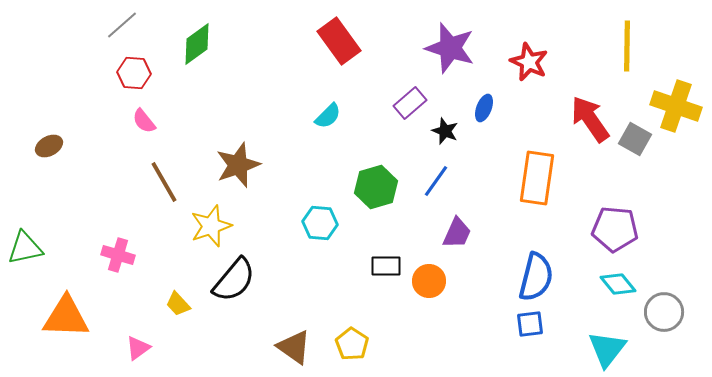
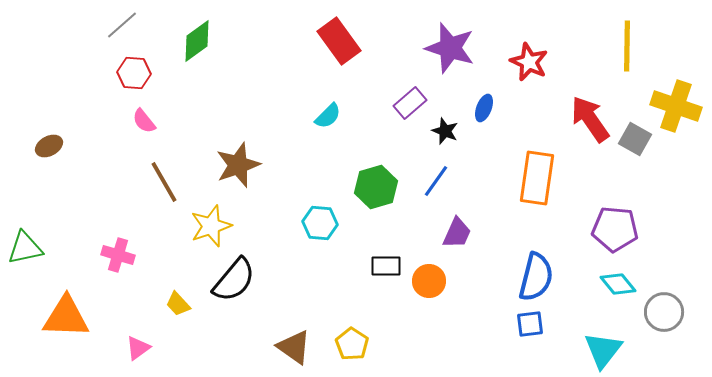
green diamond: moved 3 px up
cyan triangle: moved 4 px left, 1 px down
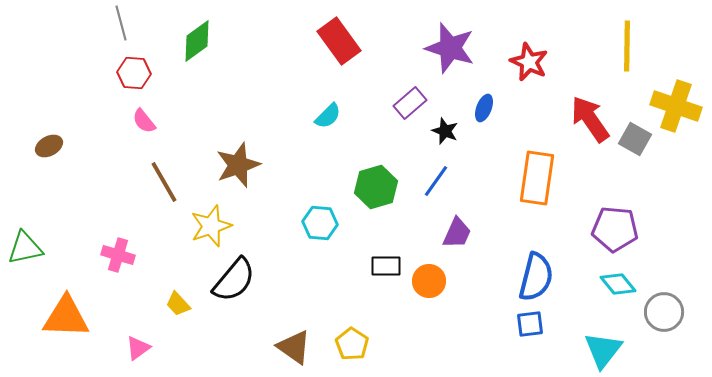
gray line: moved 1 px left, 2 px up; rotated 64 degrees counterclockwise
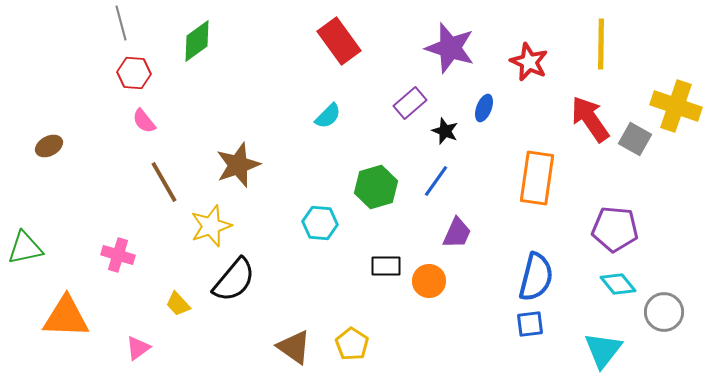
yellow line: moved 26 px left, 2 px up
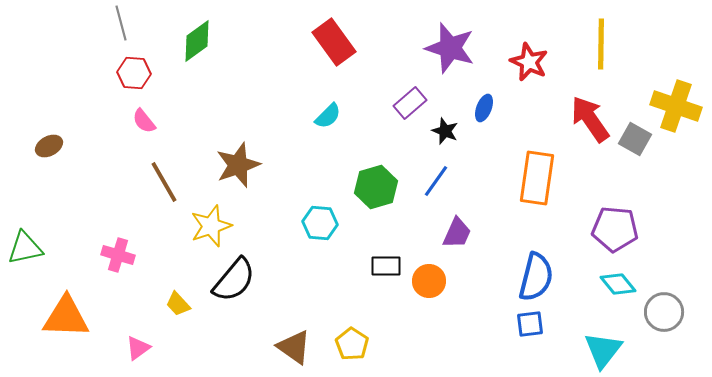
red rectangle: moved 5 px left, 1 px down
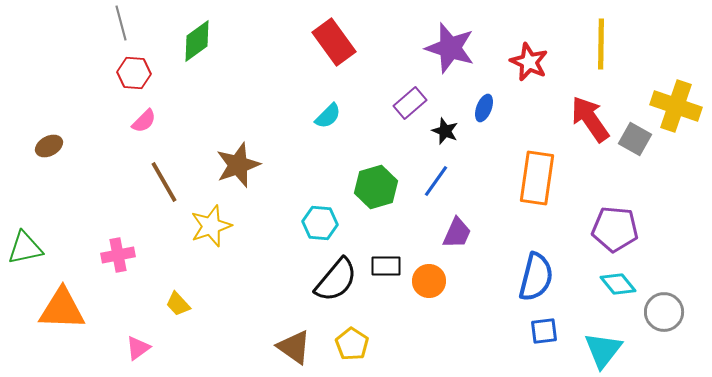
pink semicircle: rotated 96 degrees counterclockwise
pink cross: rotated 28 degrees counterclockwise
black semicircle: moved 102 px right
orange triangle: moved 4 px left, 8 px up
blue square: moved 14 px right, 7 px down
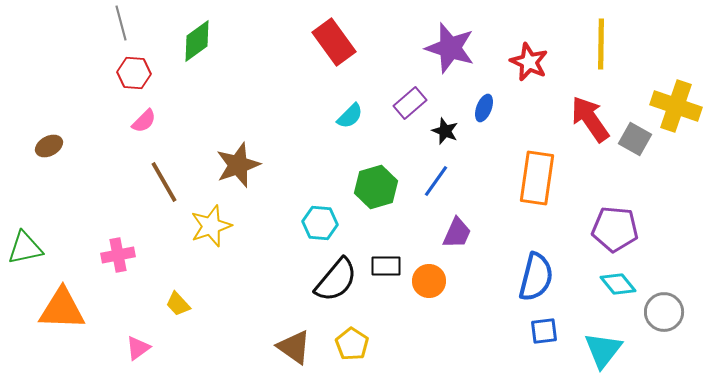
cyan semicircle: moved 22 px right
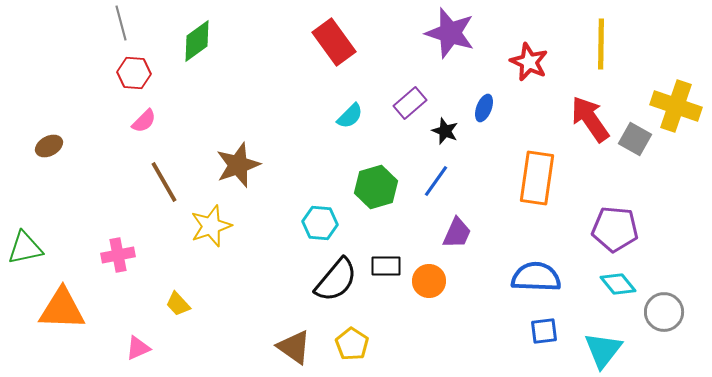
purple star: moved 15 px up
blue semicircle: rotated 102 degrees counterclockwise
pink triangle: rotated 12 degrees clockwise
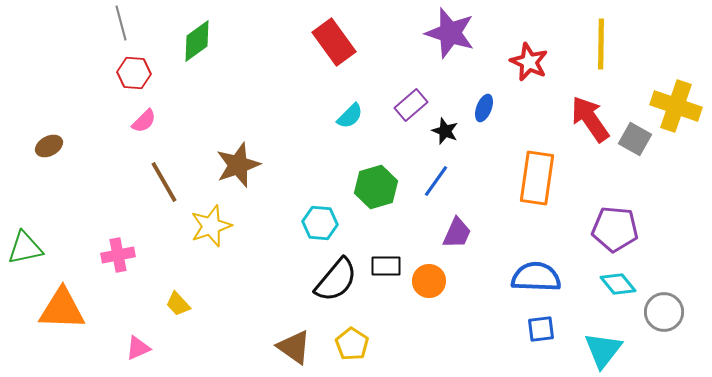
purple rectangle: moved 1 px right, 2 px down
blue square: moved 3 px left, 2 px up
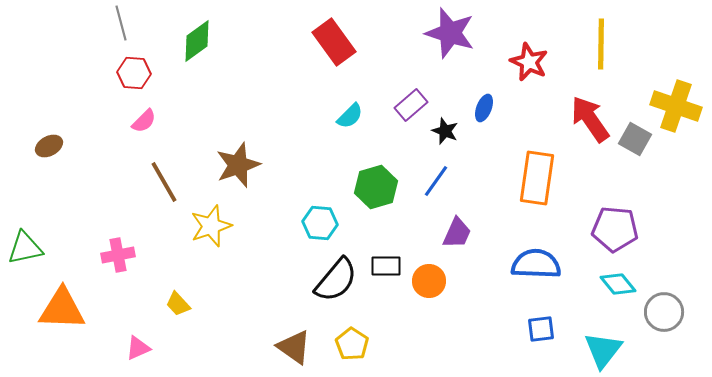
blue semicircle: moved 13 px up
